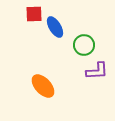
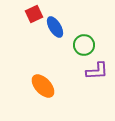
red square: rotated 24 degrees counterclockwise
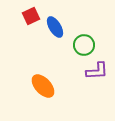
red square: moved 3 px left, 2 px down
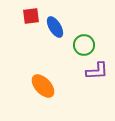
red square: rotated 18 degrees clockwise
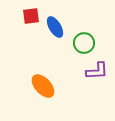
green circle: moved 2 px up
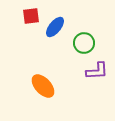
blue ellipse: rotated 70 degrees clockwise
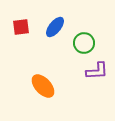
red square: moved 10 px left, 11 px down
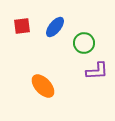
red square: moved 1 px right, 1 px up
